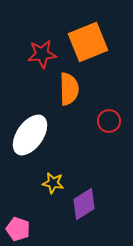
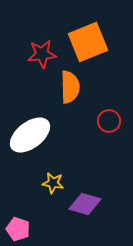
orange semicircle: moved 1 px right, 2 px up
white ellipse: rotated 18 degrees clockwise
purple diamond: moved 1 px right; rotated 48 degrees clockwise
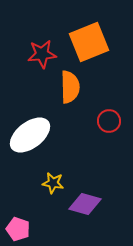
orange square: moved 1 px right
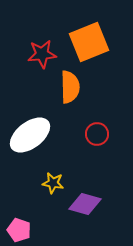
red circle: moved 12 px left, 13 px down
pink pentagon: moved 1 px right, 1 px down
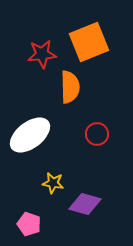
pink pentagon: moved 10 px right, 6 px up
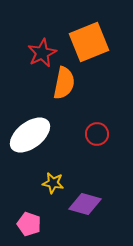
red star: moved 1 px up; rotated 20 degrees counterclockwise
orange semicircle: moved 6 px left, 4 px up; rotated 12 degrees clockwise
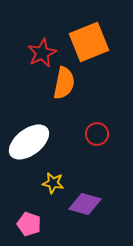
white ellipse: moved 1 px left, 7 px down
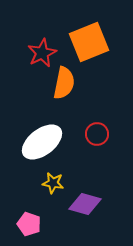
white ellipse: moved 13 px right
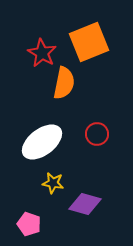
red star: rotated 16 degrees counterclockwise
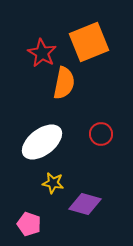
red circle: moved 4 px right
